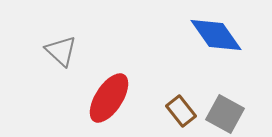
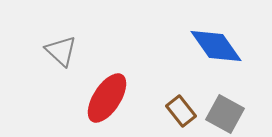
blue diamond: moved 11 px down
red ellipse: moved 2 px left
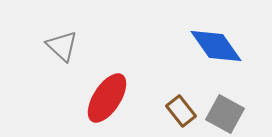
gray triangle: moved 1 px right, 5 px up
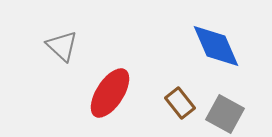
blue diamond: rotated 12 degrees clockwise
red ellipse: moved 3 px right, 5 px up
brown rectangle: moved 1 px left, 8 px up
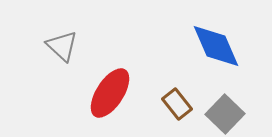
brown rectangle: moved 3 px left, 1 px down
gray square: rotated 15 degrees clockwise
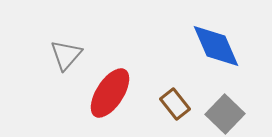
gray triangle: moved 4 px right, 9 px down; rotated 28 degrees clockwise
brown rectangle: moved 2 px left
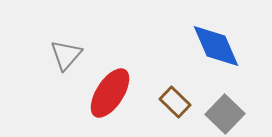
brown rectangle: moved 2 px up; rotated 8 degrees counterclockwise
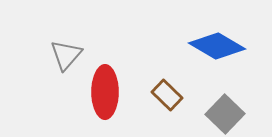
blue diamond: moved 1 px right; rotated 36 degrees counterclockwise
red ellipse: moved 5 px left, 1 px up; rotated 33 degrees counterclockwise
brown rectangle: moved 8 px left, 7 px up
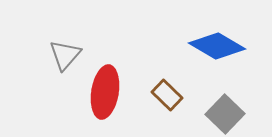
gray triangle: moved 1 px left
red ellipse: rotated 9 degrees clockwise
